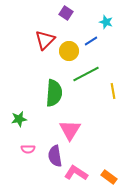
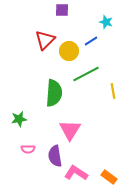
purple square: moved 4 px left, 3 px up; rotated 32 degrees counterclockwise
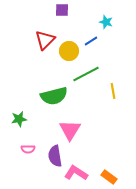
green semicircle: moved 3 px down; rotated 72 degrees clockwise
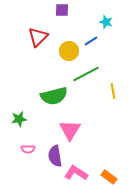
red triangle: moved 7 px left, 3 px up
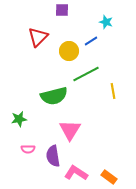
purple semicircle: moved 2 px left
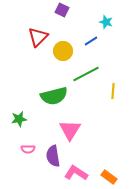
purple square: rotated 24 degrees clockwise
yellow circle: moved 6 px left
yellow line: rotated 14 degrees clockwise
